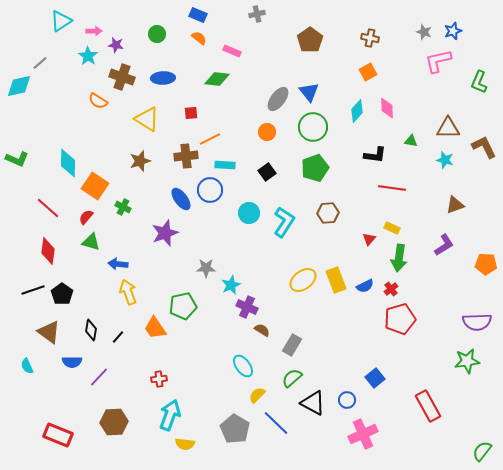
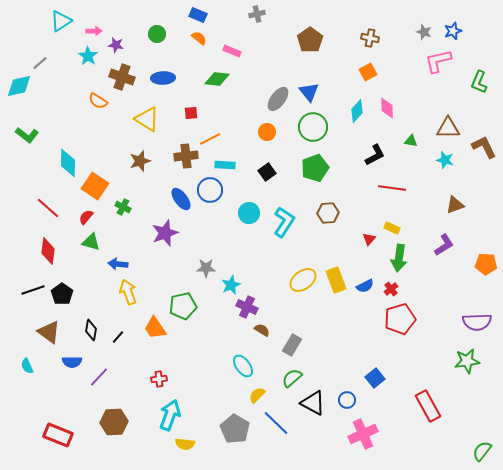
black L-shape at (375, 155): rotated 35 degrees counterclockwise
green L-shape at (17, 159): moved 10 px right, 24 px up; rotated 15 degrees clockwise
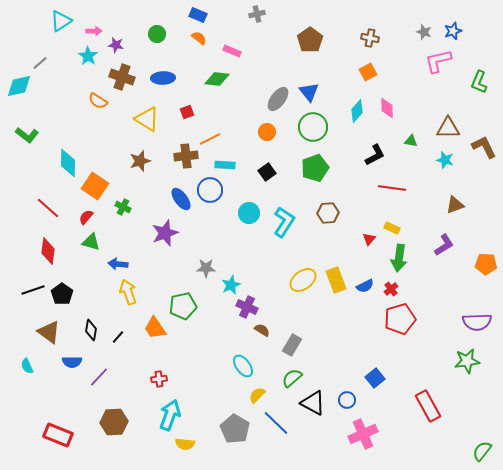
red square at (191, 113): moved 4 px left, 1 px up; rotated 16 degrees counterclockwise
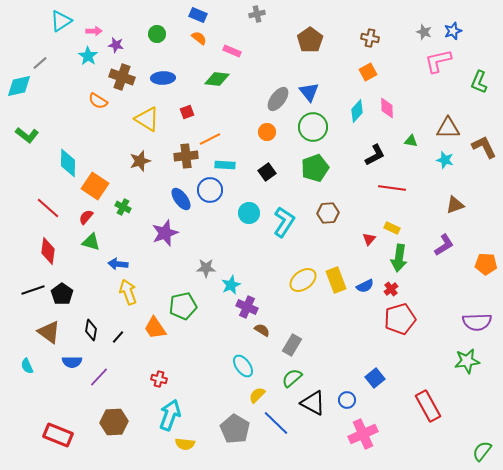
red cross at (159, 379): rotated 21 degrees clockwise
